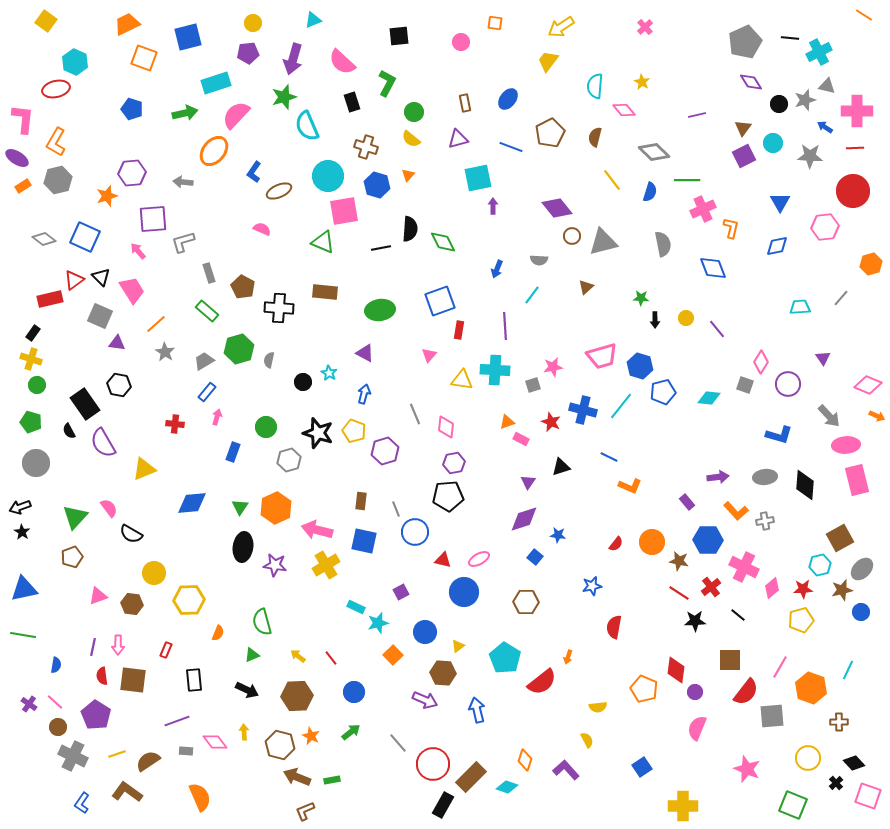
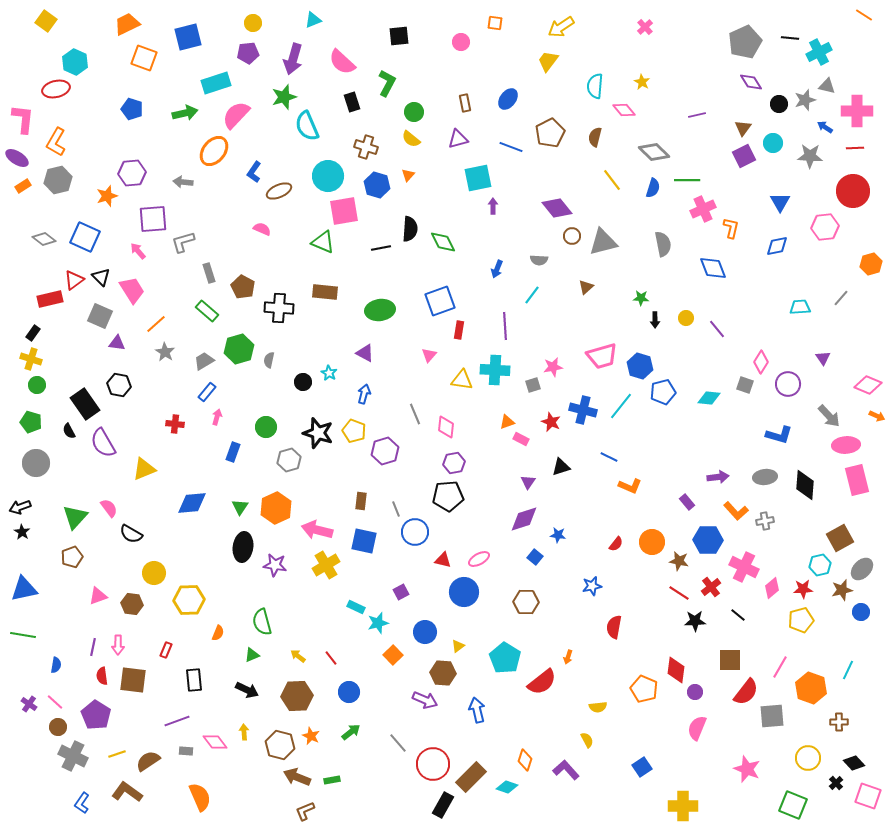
blue semicircle at (650, 192): moved 3 px right, 4 px up
blue circle at (354, 692): moved 5 px left
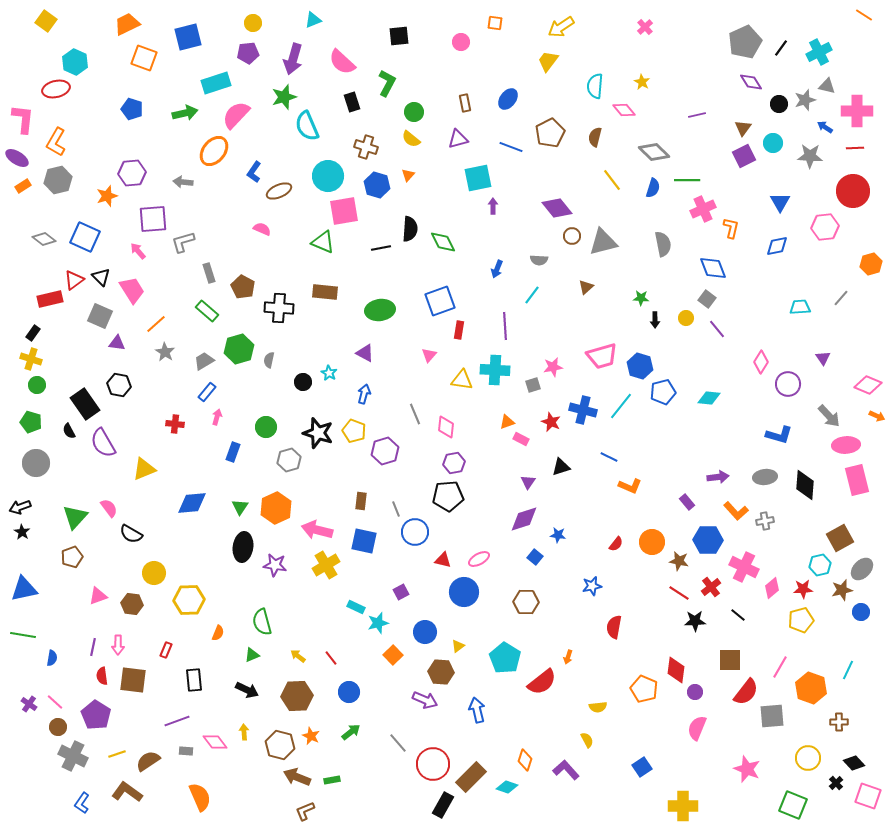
black line at (790, 38): moved 9 px left, 10 px down; rotated 60 degrees counterclockwise
gray square at (745, 385): moved 38 px left, 86 px up; rotated 18 degrees clockwise
blue semicircle at (56, 665): moved 4 px left, 7 px up
brown hexagon at (443, 673): moved 2 px left, 1 px up
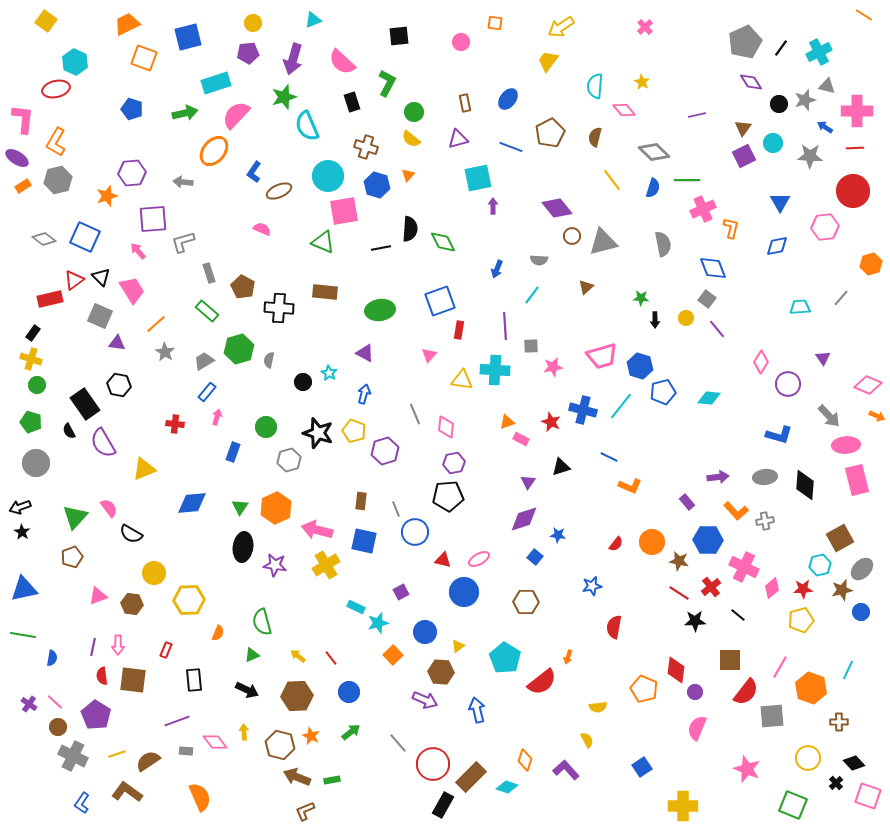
gray square at (533, 385): moved 2 px left, 39 px up; rotated 14 degrees clockwise
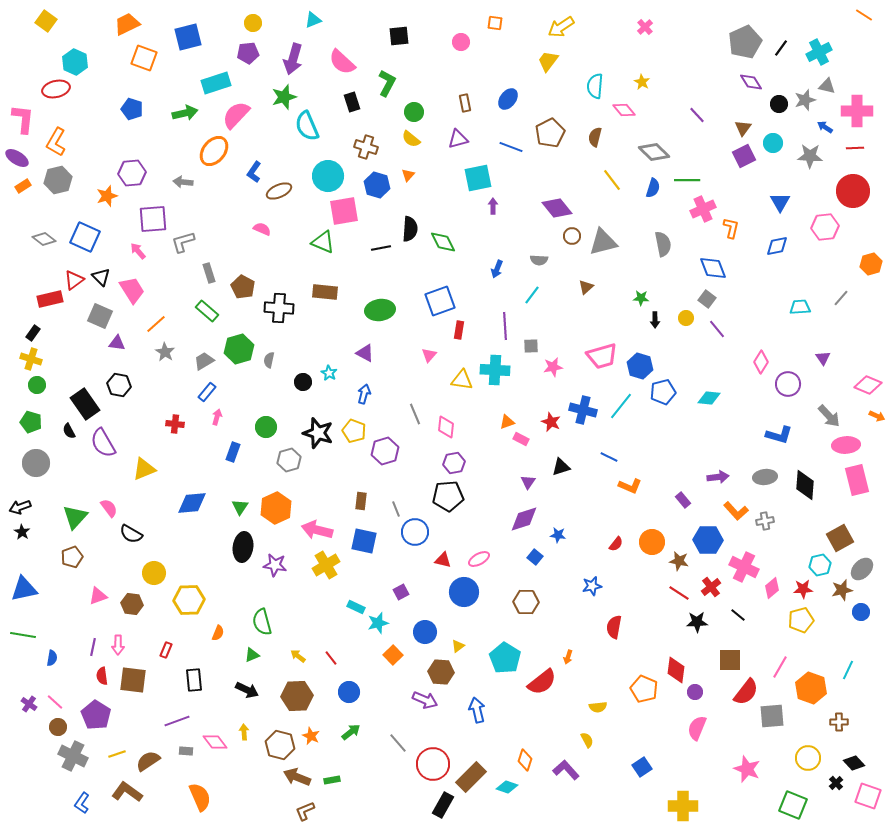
purple line at (697, 115): rotated 60 degrees clockwise
purple rectangle at (687, 502): moved 4 px left, 2 px up
black star at (695, 621): moved 2 px right, 1 px down
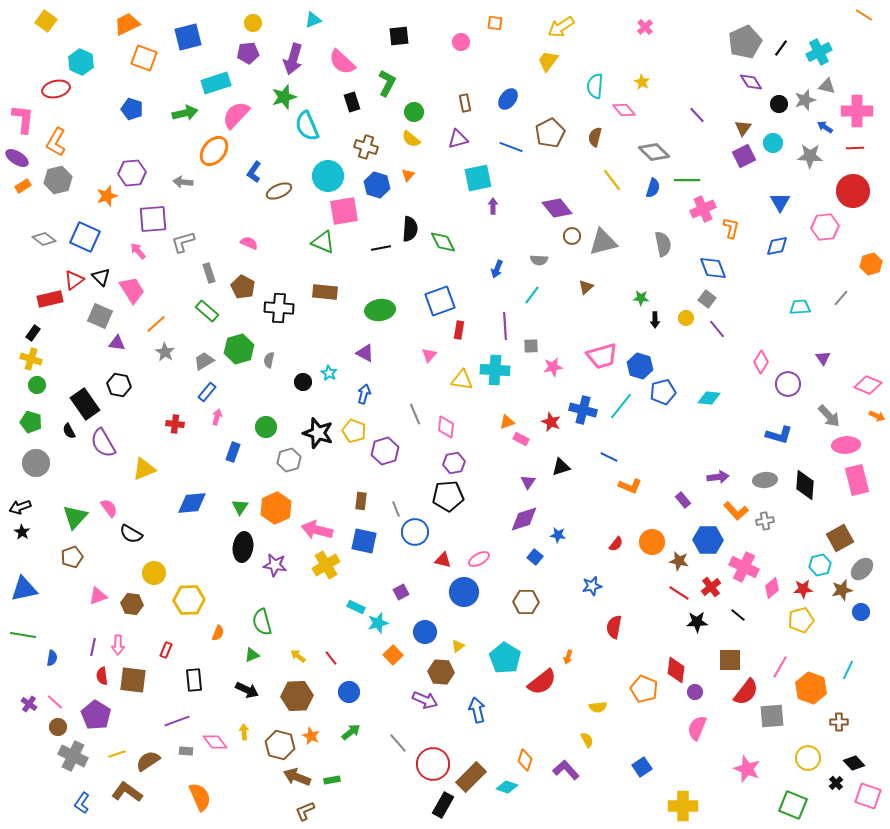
cyan hexagon at (75, 62): moved 6 px right
pink semicircle at (262, 229): moved 13 px left, 14 px down
gray ellipse at (765, 477): moved 3 px down
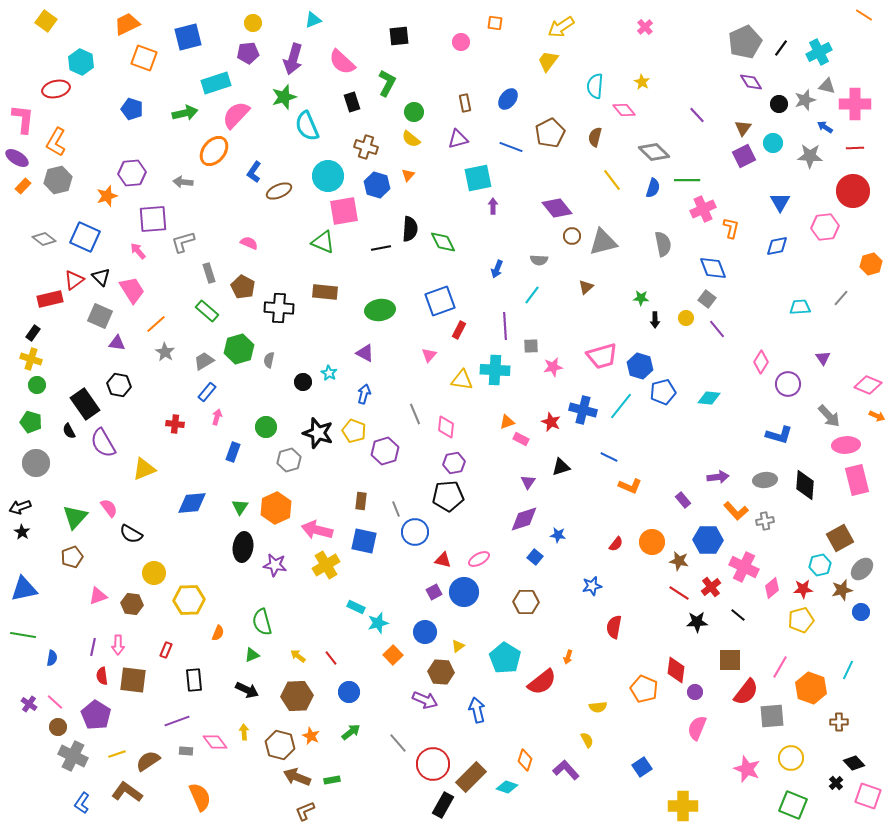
pink cross at (857, 111): moved 2 px left, 7 px up
orange rectangle at (23, 186): rotated 14 degrees counterclockwise
red rectangle at (459, 330): rotated 18 degrees clockwise
purple square at (401, 592): moved 33 px right
yellow circle at (808, 758): moved 17 px left
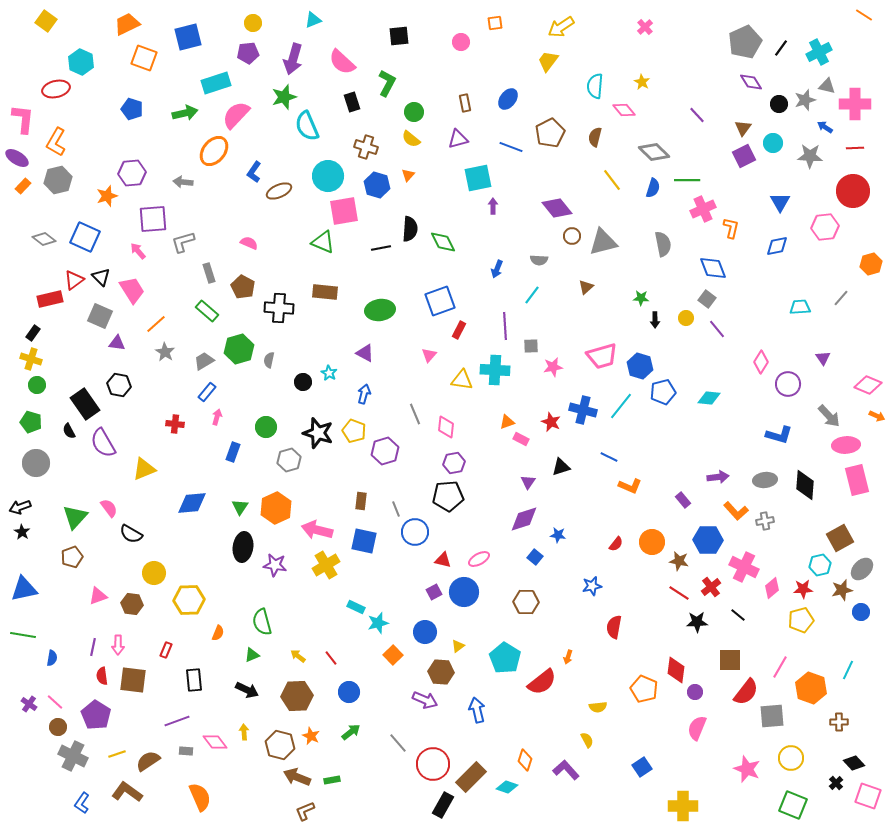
orange square at (495, 23): rotated 14 degrees counterclockwise
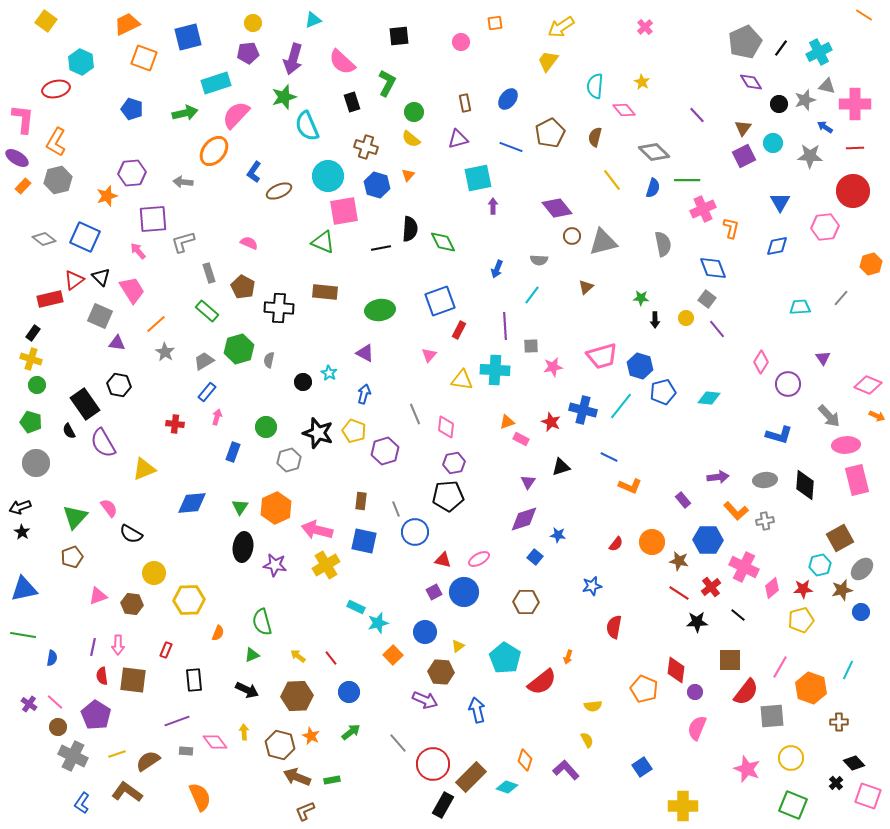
yellow semicircle at (598, 707): moved 5 px left, 1 px up
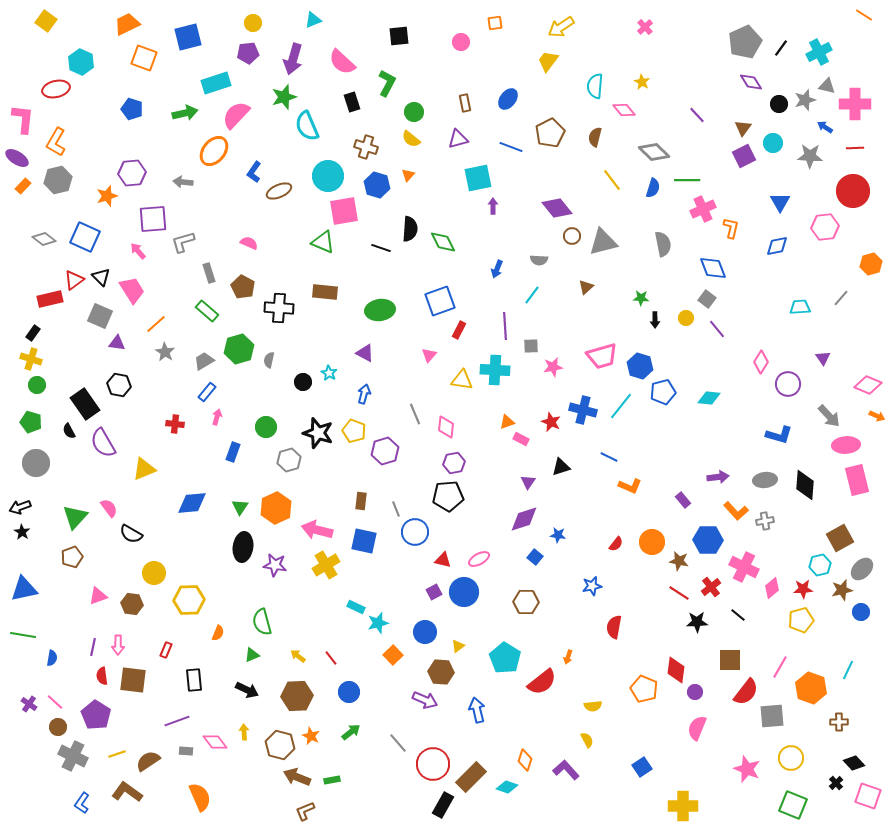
black line at (381, 248): rotated 30 degrees clockwise
